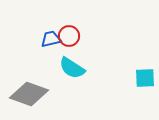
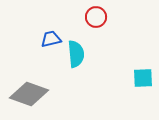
red circle: moved 27 px right, 19 px up
cyan semicircle: moved 4 px right, 14 px up; rotated 128 degrees counterclockwise
cyan square: moved 2 px left
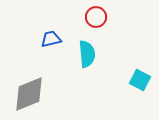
cyan semicircle: moved 11 px right
cyan square: moved 3 px left, 2 px down; rotated 30 degrees clockwise
gray diamond: rotated 42 degrees counterclockwise
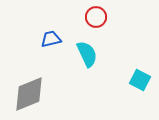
cyan semicircle: rotated 20 degrees counterclockwise
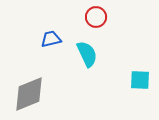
cyan square: rotated 25 degrees counterclockwise
